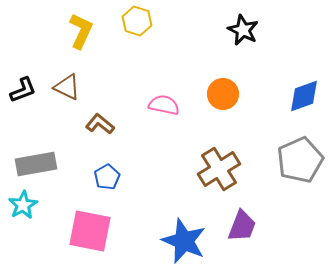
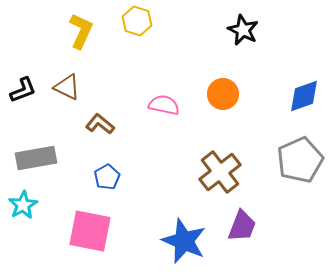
gray rectangle: moved 6 px up
brown cross: moved 1 px right, 3 px down; rotated 6 degrees counterclockwise
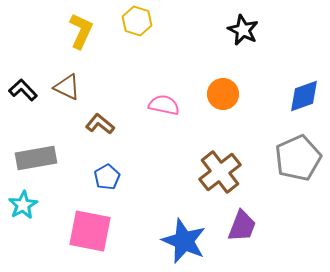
black L-shape: rotated 112 degrees counterclockwise
gray pentagon: moved 2 px left, 2 px up
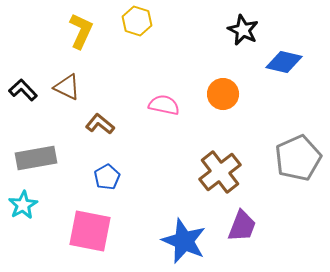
blue diamond: moved 20 px left, 34 px up; rotated 33 degrees clockwise
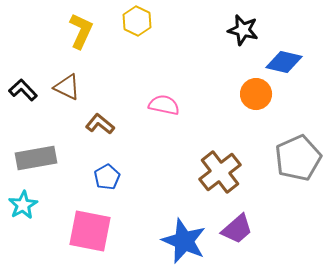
yellow hexagon: rotated 8 degrees clockwise
black star: rotated 12 degrees counterclockwise
orange circle: moved 33 px right
purple trapezoid: moved 5 px left, 3 px down; rotated 28 degrees clockwise
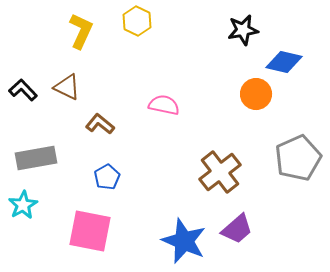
black star: rotated 24 degrees counterclockwise
